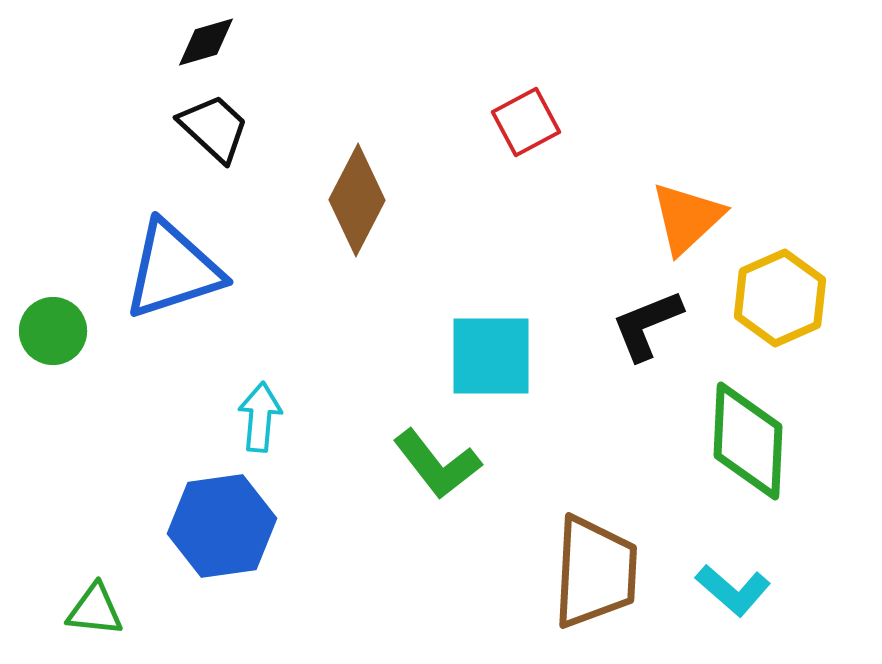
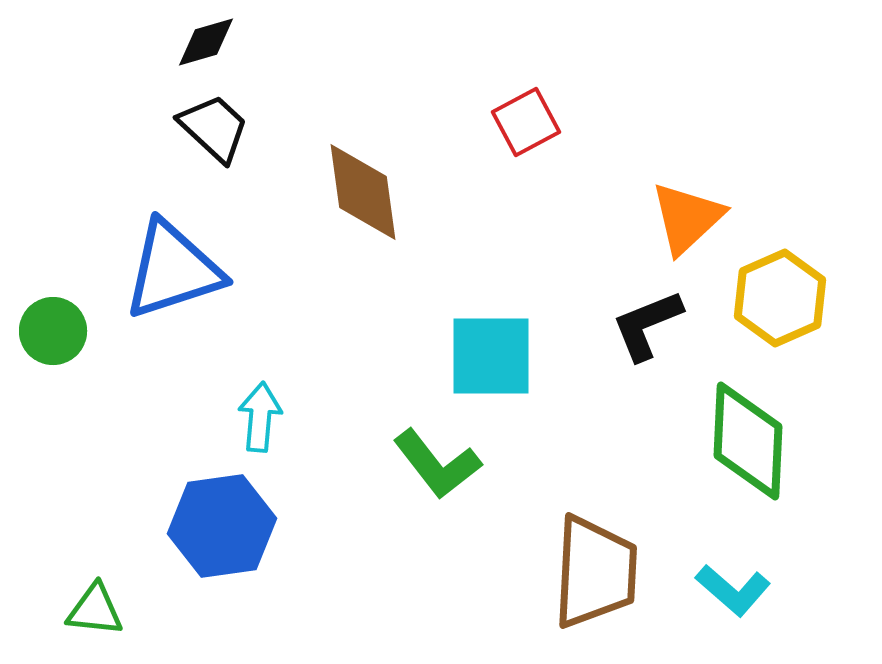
brown diamond: moved 6 px right, 8 px up; rotated 35 degrees counterclockwise
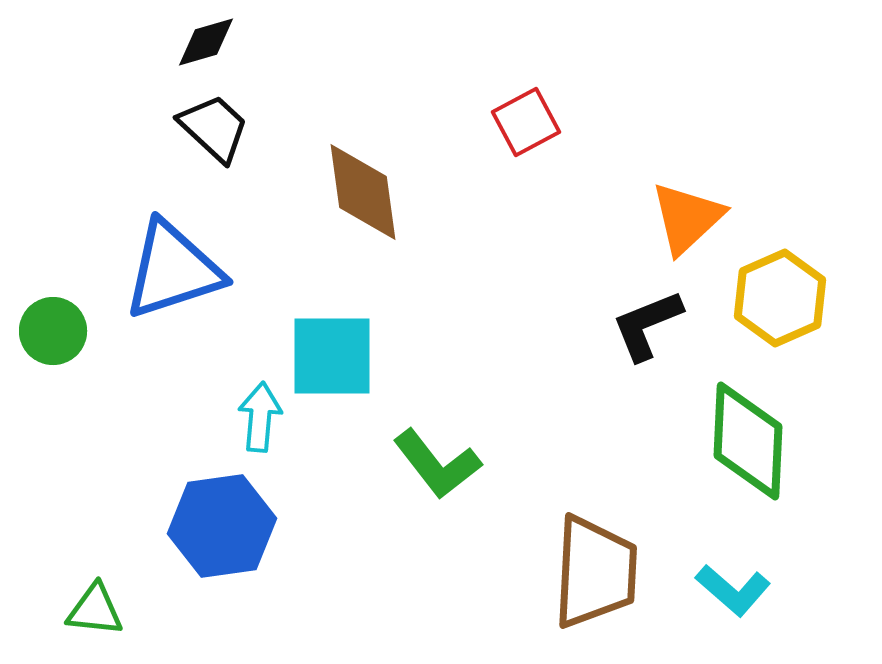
cyan square: moved 159 px left
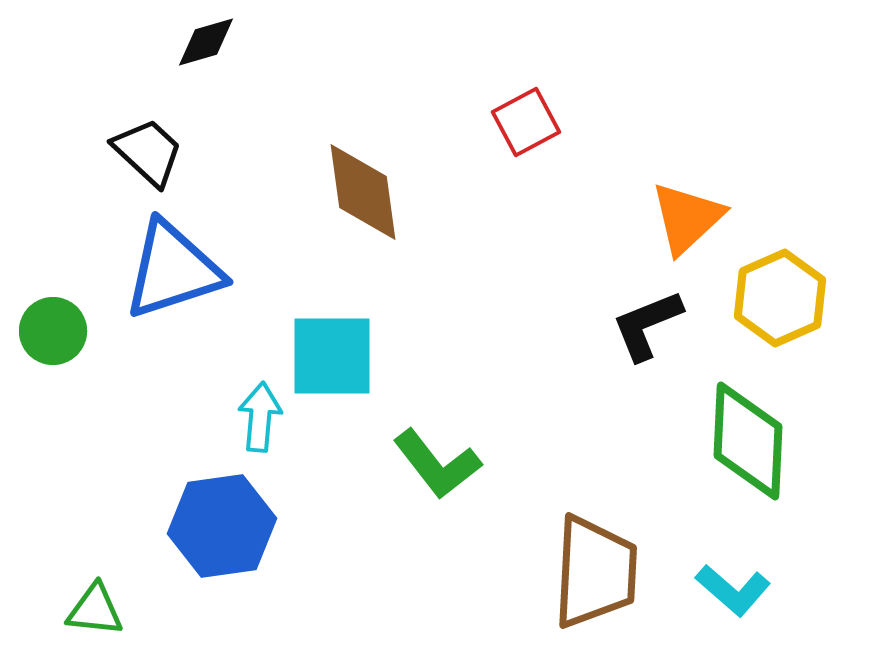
black trapezoid: moved 66 px left, 24 px down
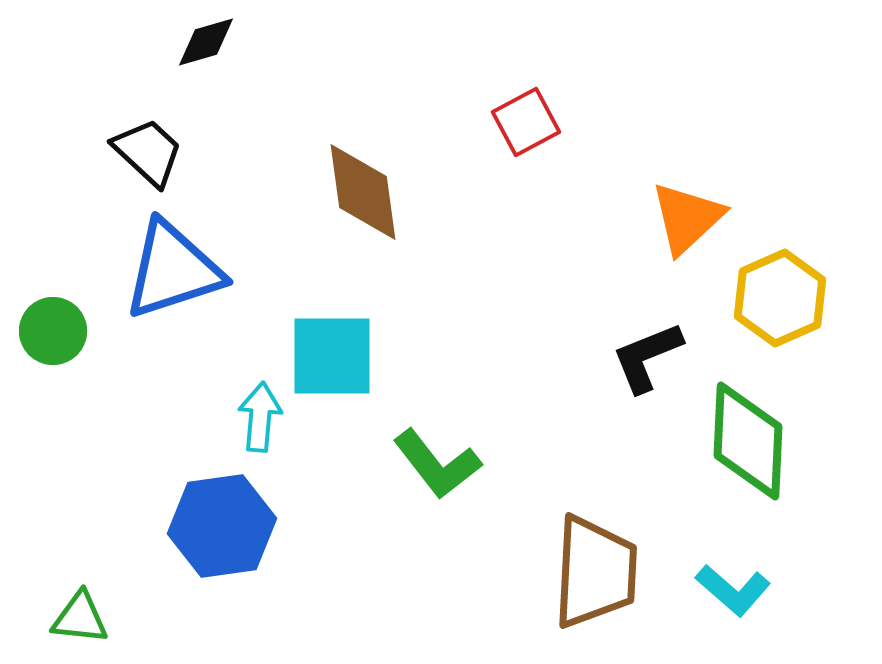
black L-shape: moved 32 px down
green triangle: moved 15 px left, 8 px down
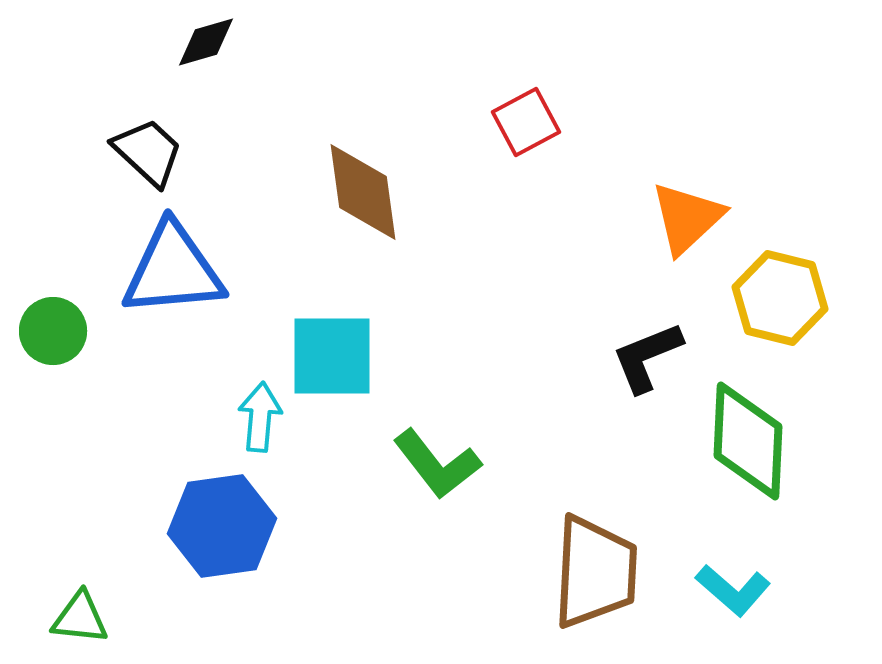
blue triangle: rotated 13 degrees clockwise
yellow hexagon: rotated 22 degrees counterclockwise
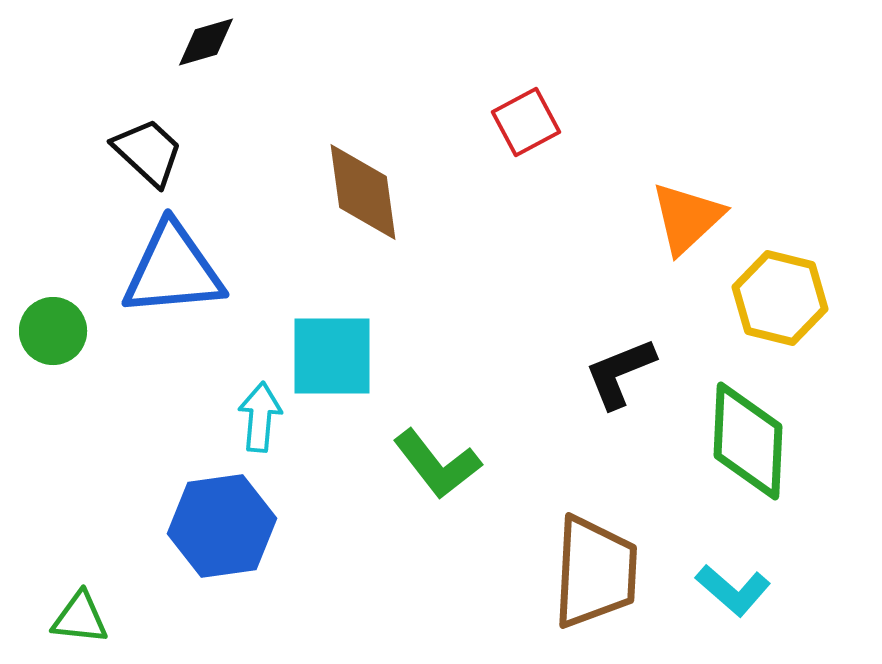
black L-shape: moved 27 px left, 16 px down
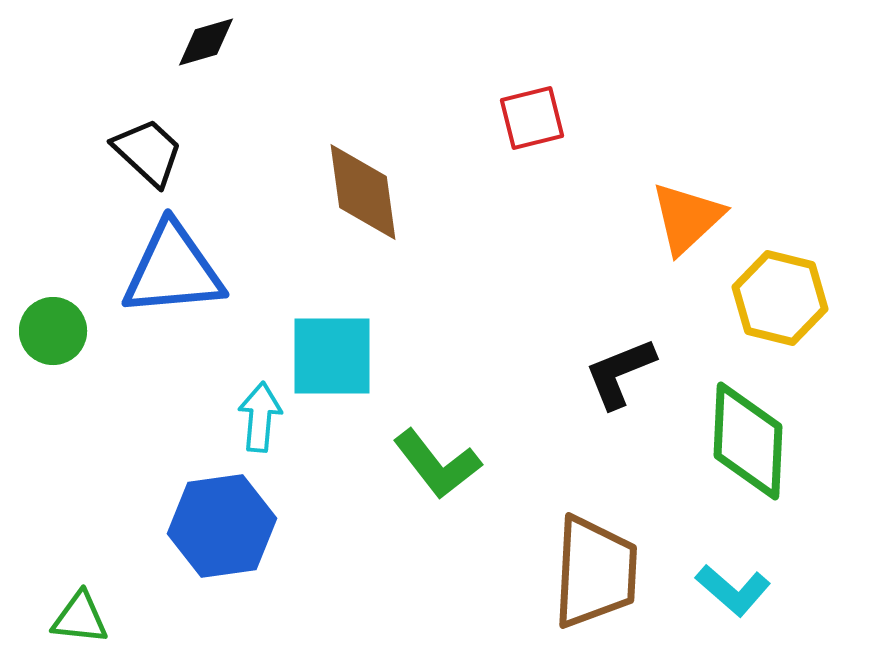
red square: moved 6 px right, 4 px up; rotated 14 degrees clockwise
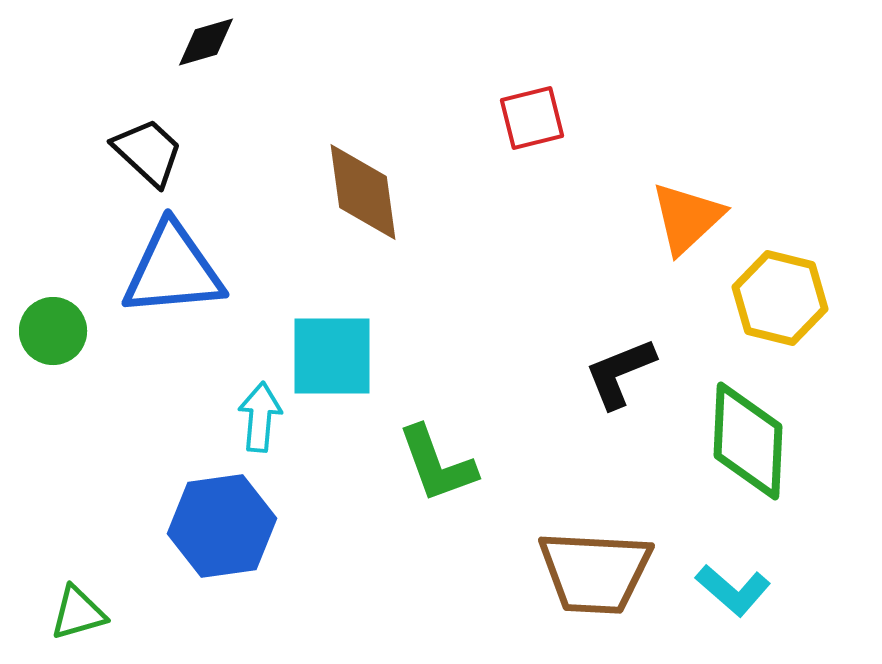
green L-shape: rotated 18 degrees clockwise
brown trapezoid: rotated 90 degrees clockwise
green triangle: moved 2 px left, 5 px up; rotated 22 degrees counterclockwise
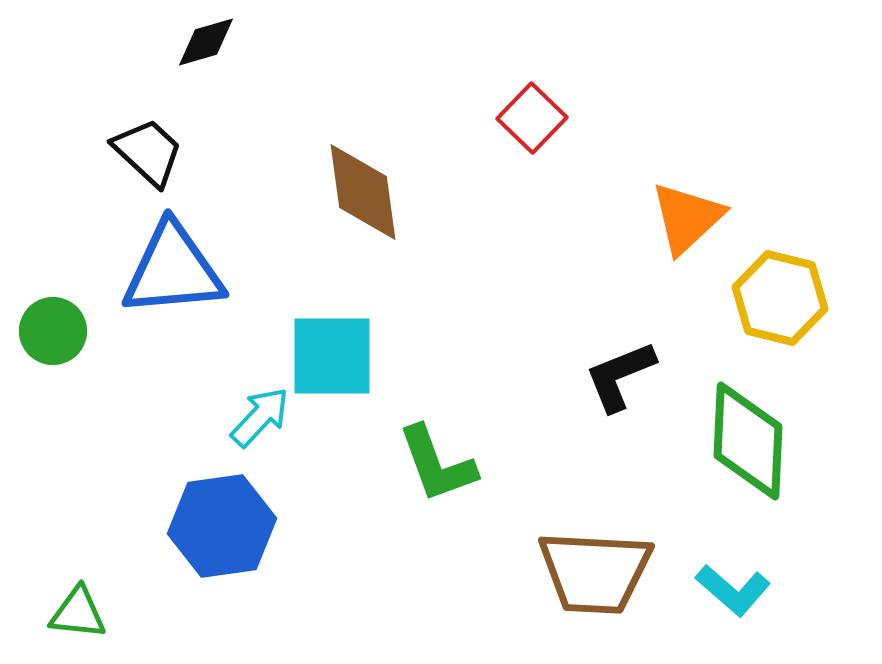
red square: rotated 32 degrees counterclockwise
black L-shape: moved 3 px down
cyan arrow: rotated 38 degrees clockwise
green triangle: rotated 22 degrees clockwise
